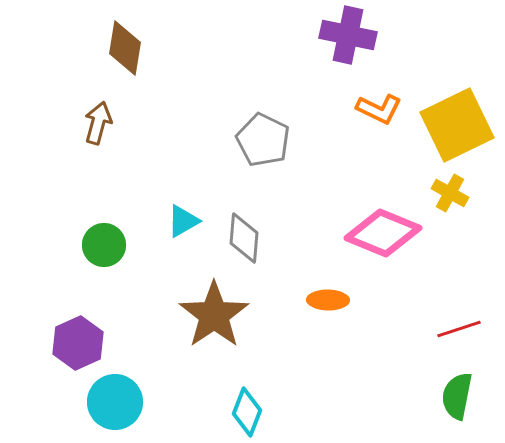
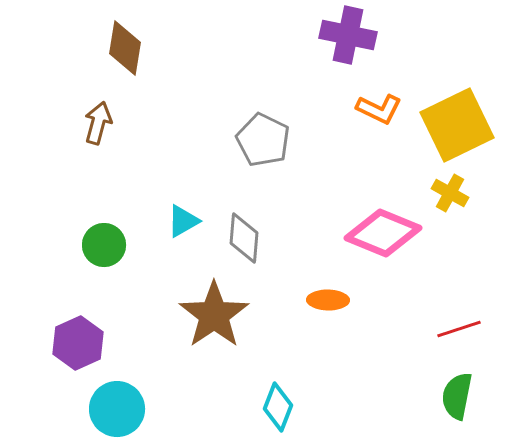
cyan circle: moved 2 px right, 7 px down
cyan diamond: moved 31 px right, 5 px up
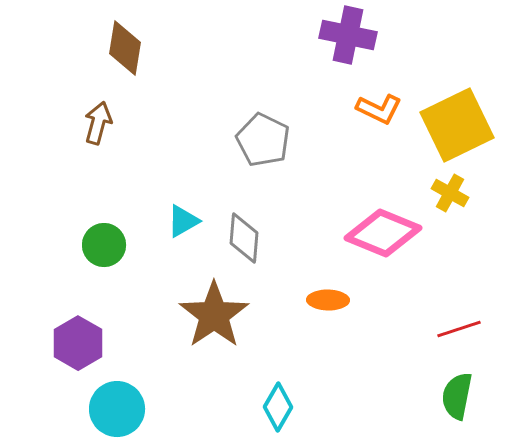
purple hexagon: rotated 6 degrees counterclockwise
cyan diamond: rotated 9 degrees clockwise
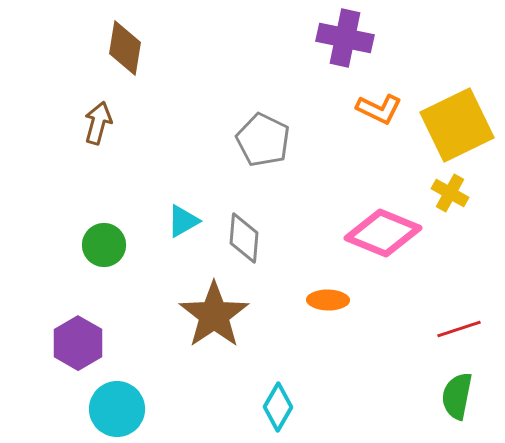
purple cross: moved 3 px left, 3 px down
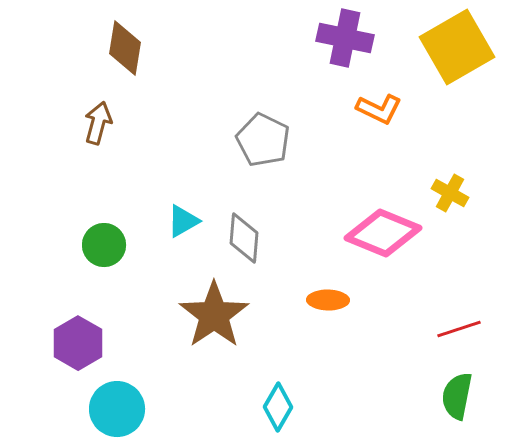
yellow square: moved 78 px up; rotated 4 degrees counterclockwise
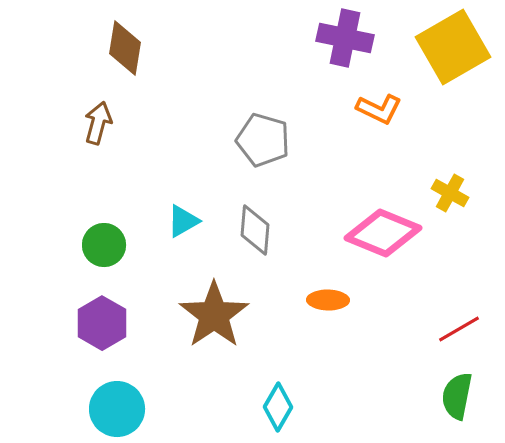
yellow square: moved 4 px left
gray pentagon: rotated 10 degrees counterclockwise
gray diamond: moved 11 px right, 8 px up
red line: rotated 12 degrees counterclockwise
purple hexagon: moved 24 px right, 20 px up
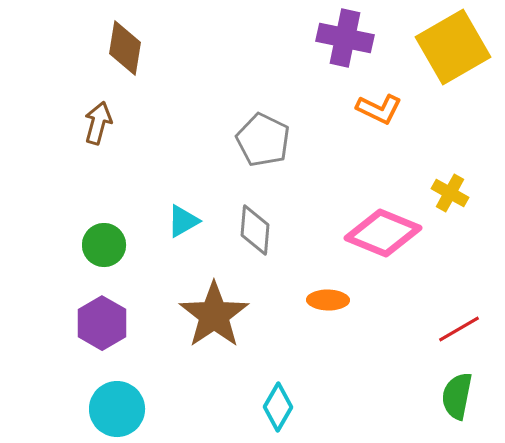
gray pentagon: rotated 10 degrees clockwise
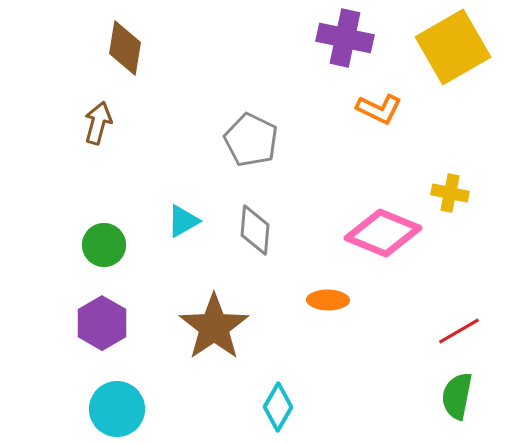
gray pentagon: moved 12 px left
yellow cross: rotated 18 degrees counterclockwise
brown star: moved 12 px down
red line: moved 2 px down
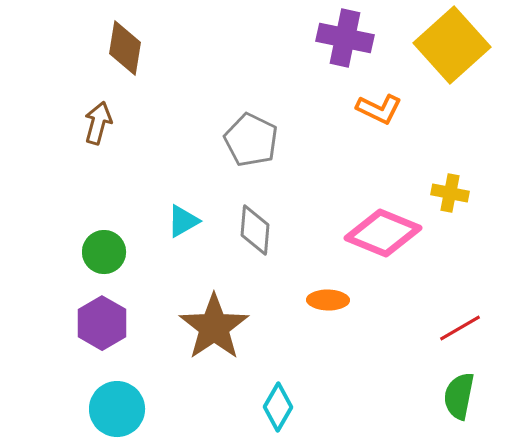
yellow square: moved 1 px left, 2 px up; rotated 12 degrees counterclockwise
green circle: moved 7 px down
red line: moved 1 px right, 3 px up
green semicircle: moved 2 px right
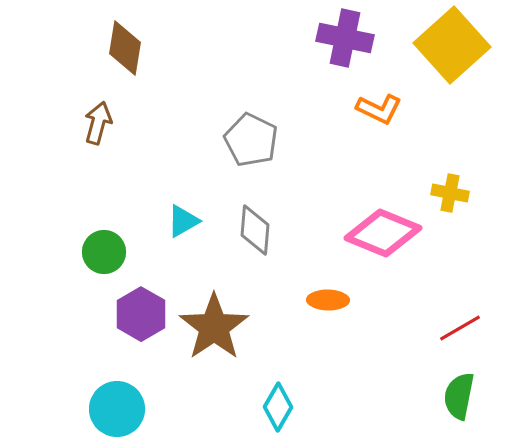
purple hexagon: moved 39 px right, 9 px up
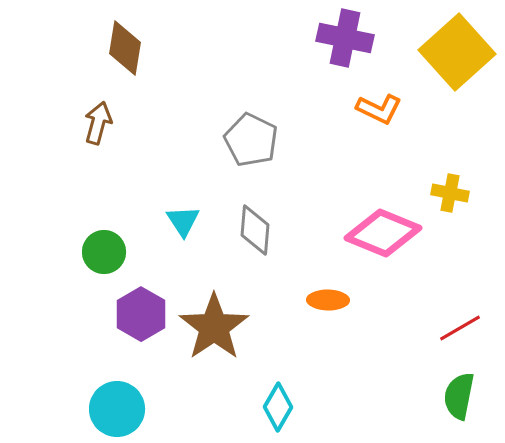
yellow square: moved 5 px right, 7 px down
cyan triangle: rotated 33 degrees counterclockwise
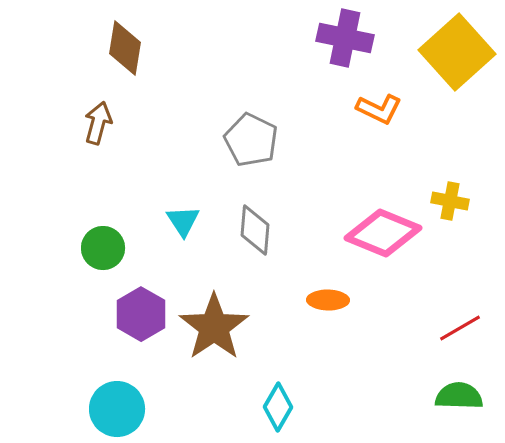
yellow cross: moved 8 px down
green circle: moved 1 px left, 4 px up
green semicircle: rotated 81 degrees clockwise
